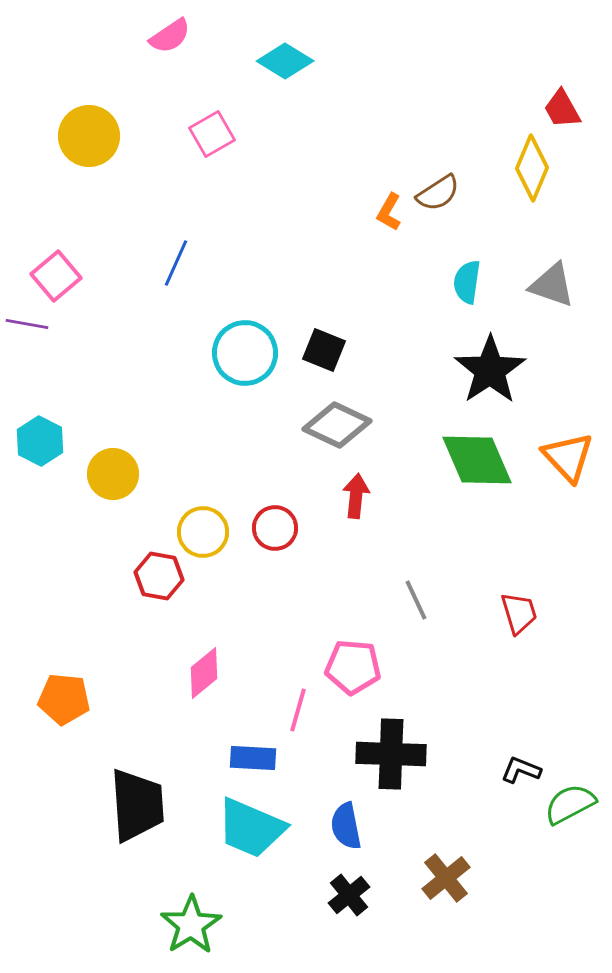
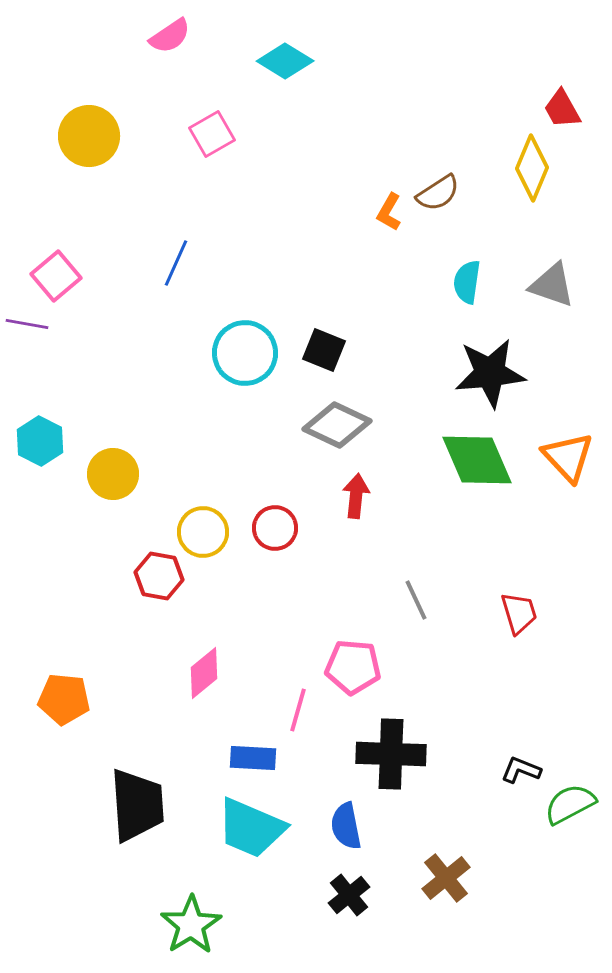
black star at (490, 370): moved 3 px down; rotated 28 degrees clockwise
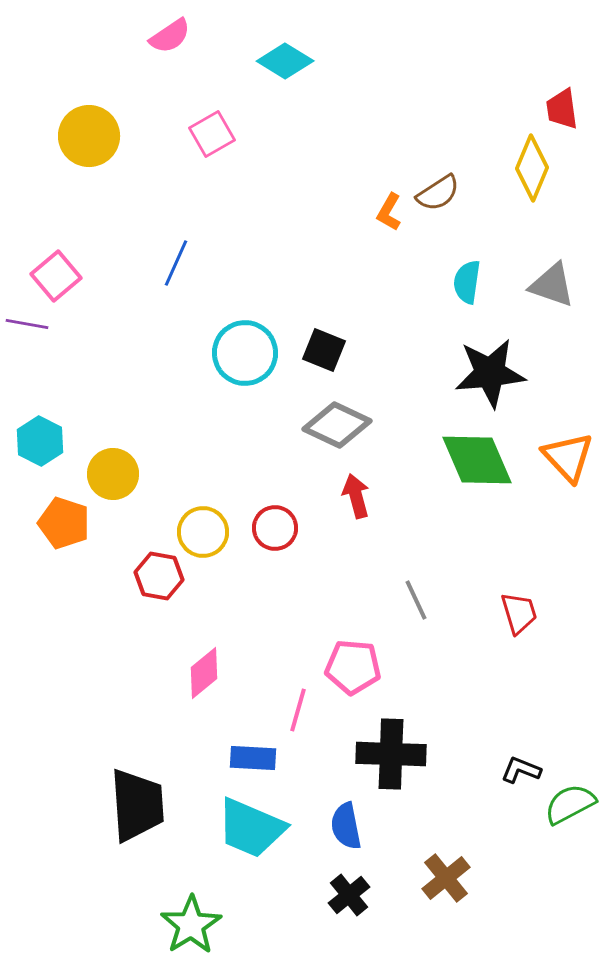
red trapezoid at (562, 109): rotated 21 degrees clockwise
red arrow at (356, 496): rotated 21 degrees counterclockwise
orange pentagon at (64, 699): moved 176 px up; rotated 12 degrees clockwise
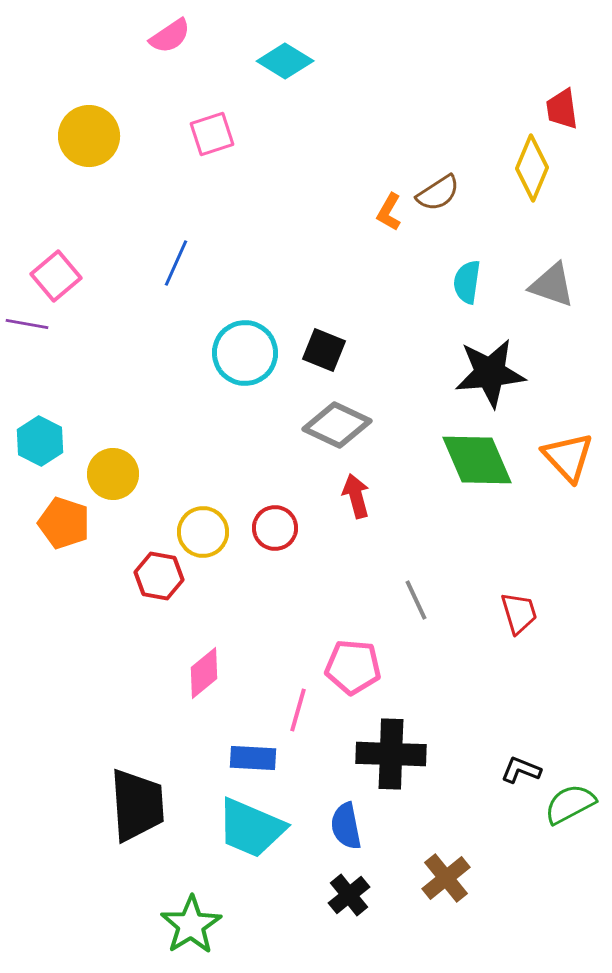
pink square at (212, 134): rotated 12 degrees clockwise
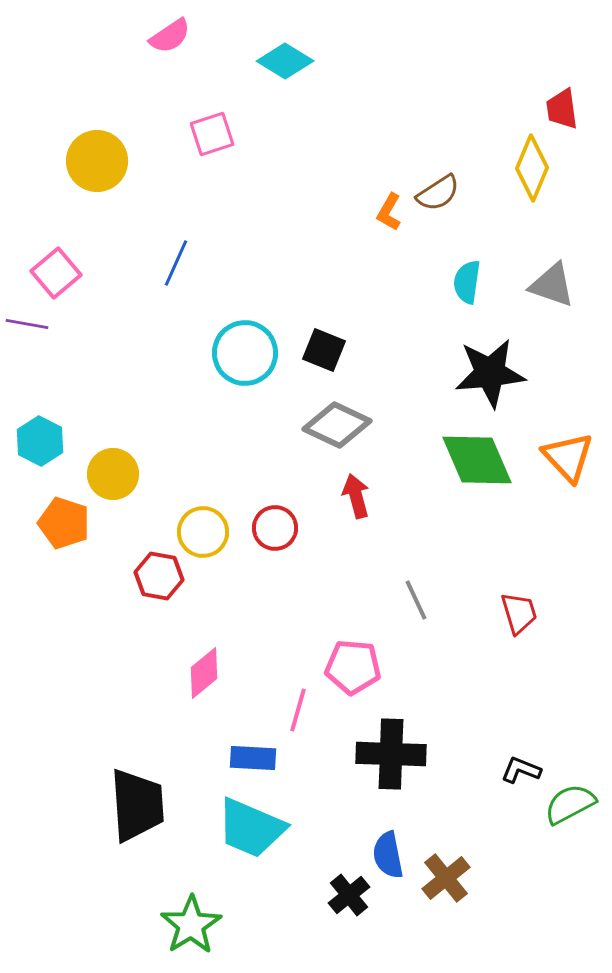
yellow circle at (89, 136): moved 8 px right, 25 px down
pink square at (56, 276): moved 3 px up
blue semicircle at (346, 826): moved 42 px right, 29 px down
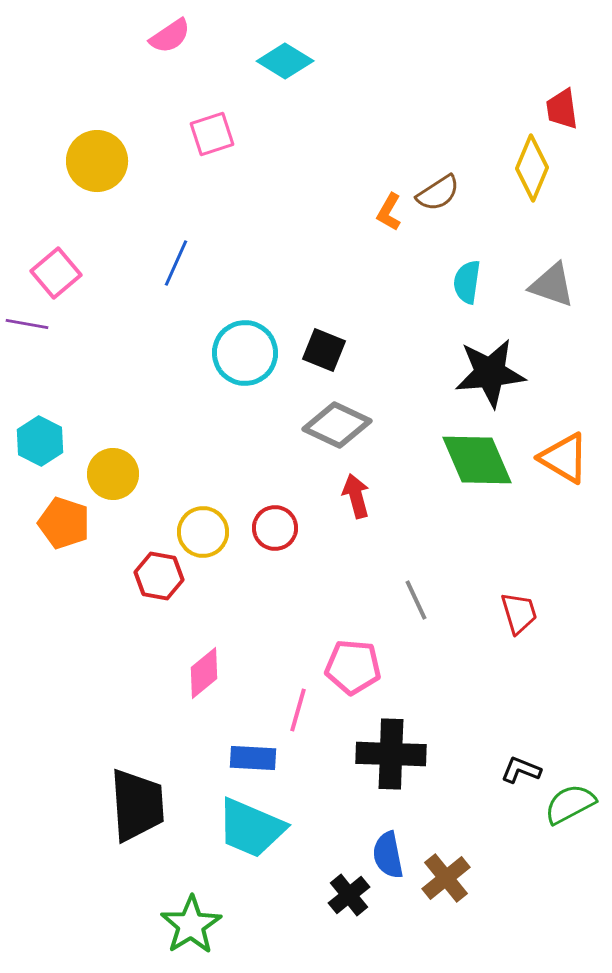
orange triangle at (568, 457): moved 4 px left, 1 px down; rotated 16 degrees counterclockwise
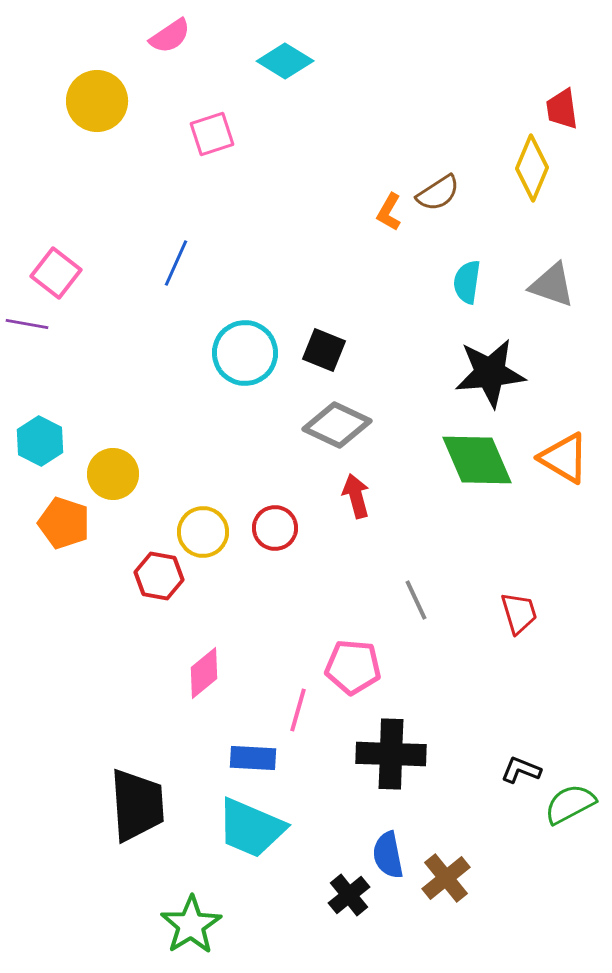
yellow circle at (97, 161): moved 60 px up
pink square at (56, 273): rotated 12 degrees counterclockwise
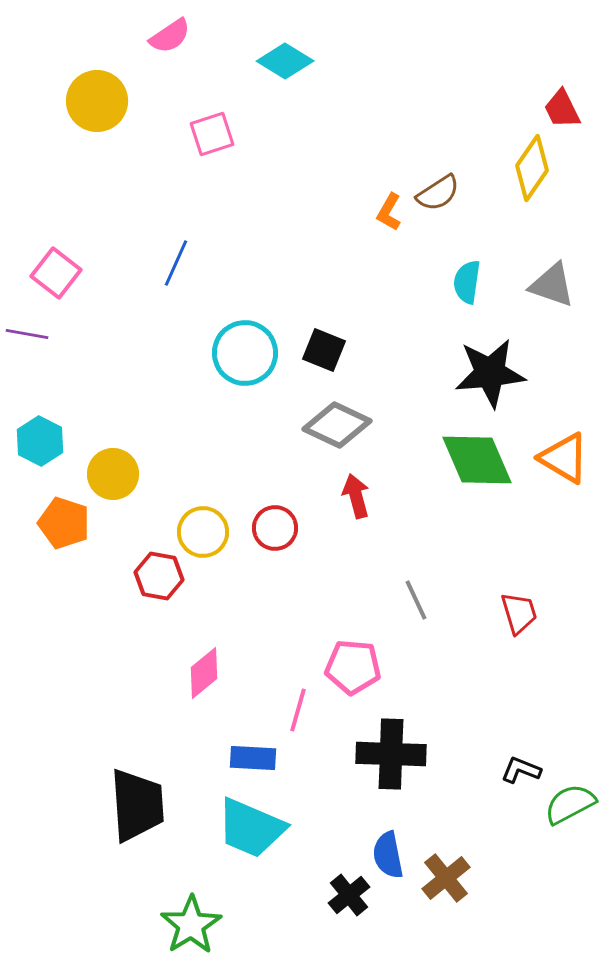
red trapezoid at (562, 109): rotated 18 degrees counterclockwise
yellow diamond at (532, 168): rotated 12 degrees clockwise
purple line at (27, 324): moved 10 px down
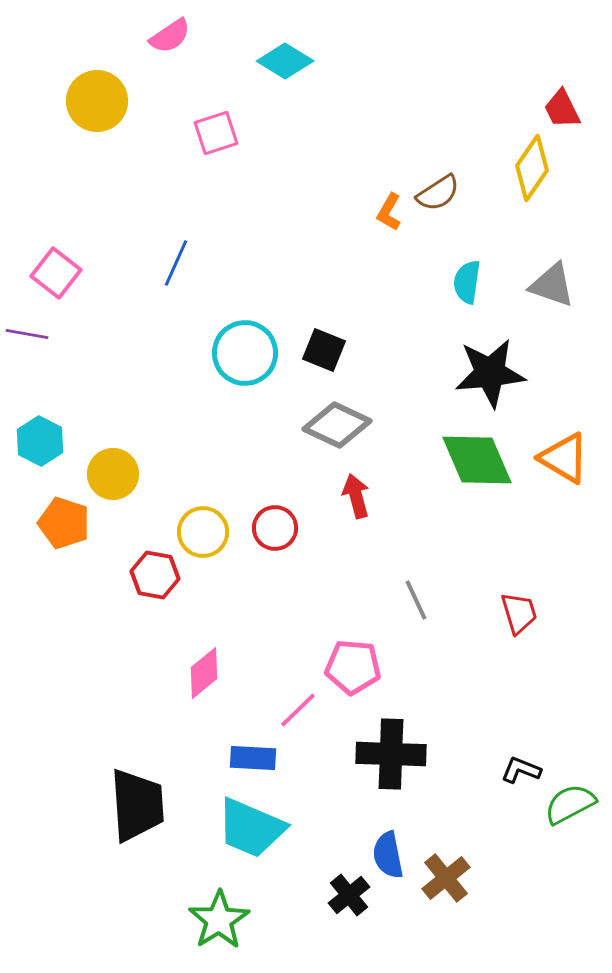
pink square at (212, 134): moved 4 px right, 1 px up
red hexagon at (159, 576): moved 4 px left, 1 px up
pink line at (298, 710): rotated 30 degrees clockwise
green star at (191, 925): moved 28 px right, 5 px up
